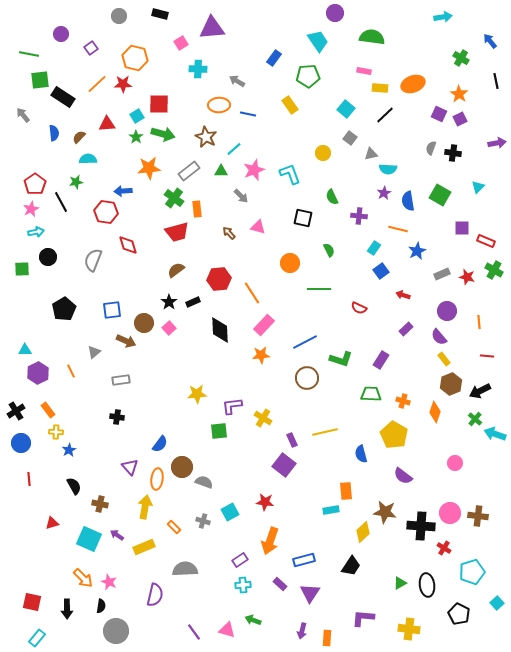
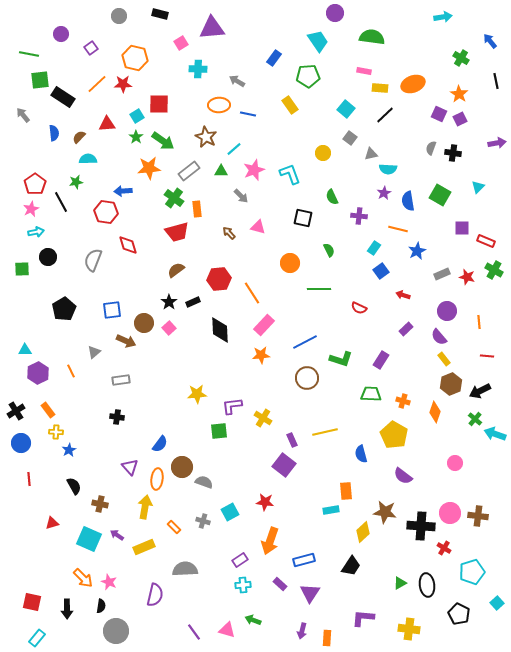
green arrow at (163, 134): moved 7 px down; rotated 20 degrees clockwise
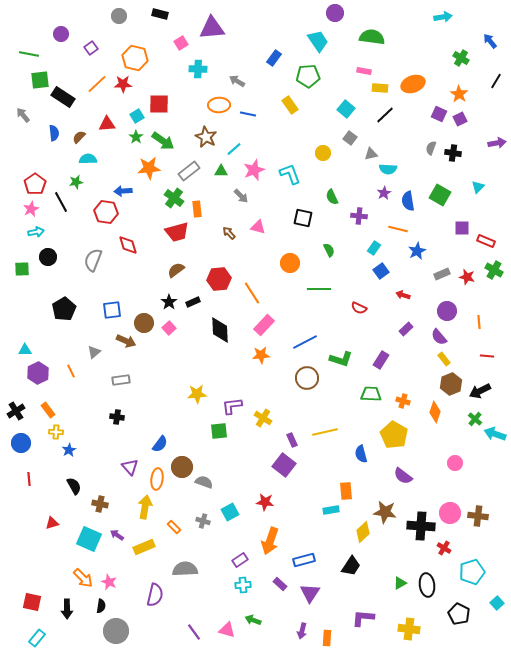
black line at (496, 81): rotated 42 degrees clockwise
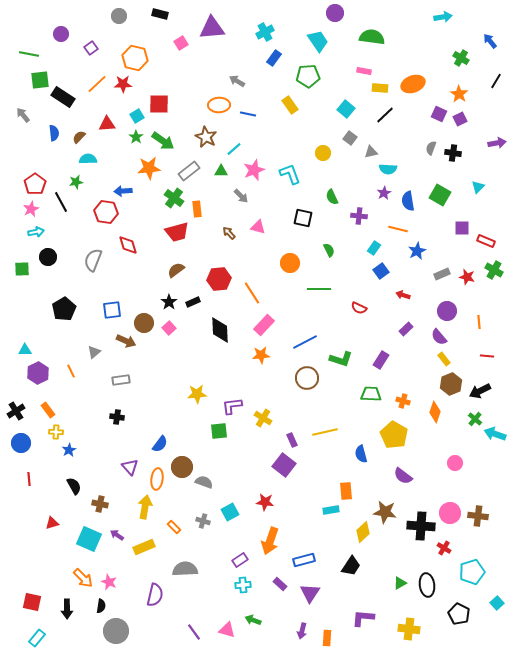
cyan cross at (198, 69): moved 67 px right, 37 px up; rotated 30 degrees counterclockwise
gray triangle at (371, 154): moved 2 px up
